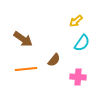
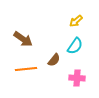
cyan semicircle: moved 7 px left, 3 px down
pink cross: moved 1 px left, 1 px down
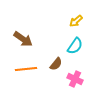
brown semicircle: moved 2 px right, 4 px down
pink cross: moved 2 px left, 1 px down; rotated 21 degrees clockwise
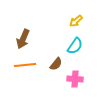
brown arrow: rotated 78 degrees clockwise
orange line: moved 1 px left, 4 px up
pink cross: rotated 21 degrees counterclockwise
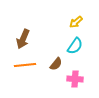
yellow arrow: moved 1 px down
